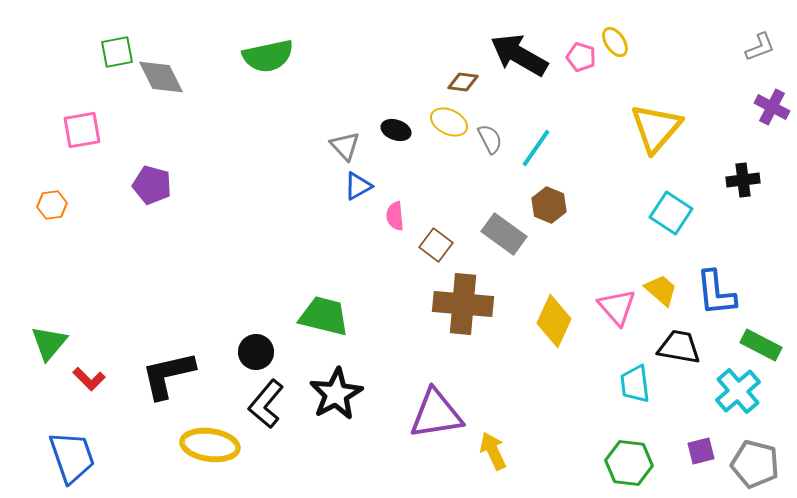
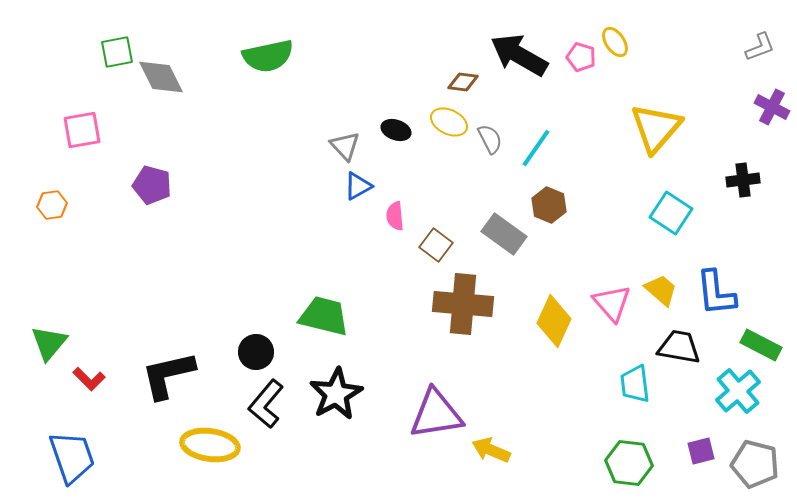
pink triangle at (617, 307): moved 5 px left, 4 px up
yellow arrow at (493, 451): moved 2 px left, 1 px up; rotated 42 degrees counterclockwise
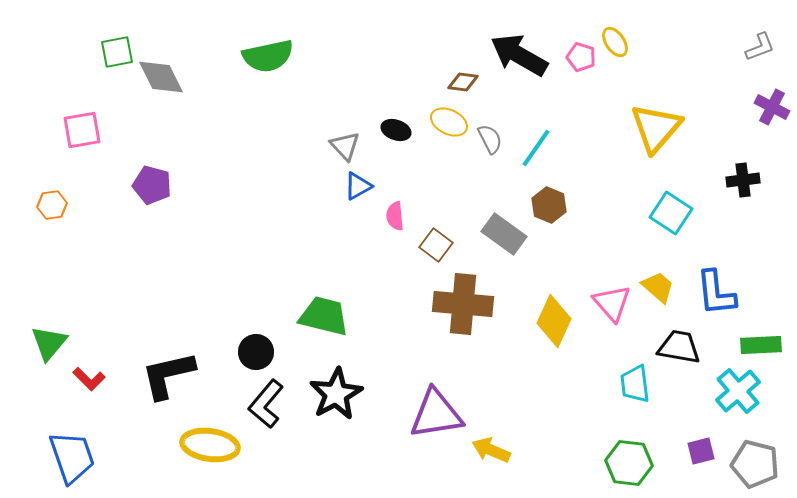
yellow trapezoid at (661, 290): moved 3 px left, 3 px up
green rectangle at (761, 345): rotated 30 degrees counterclockwise
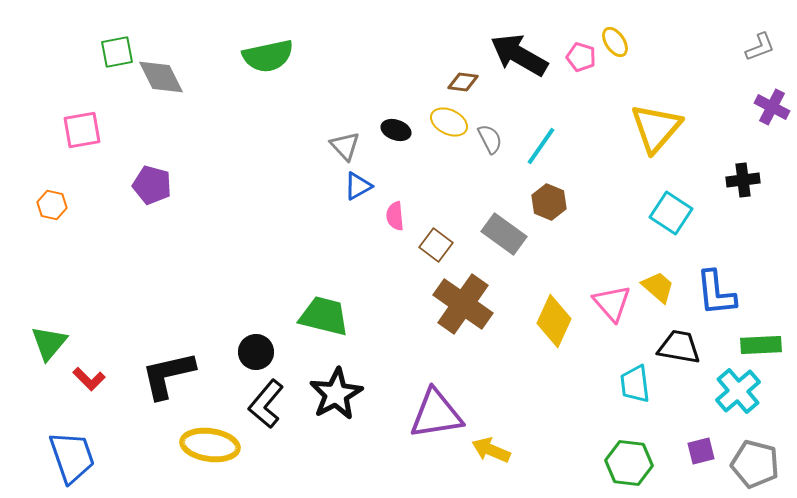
cyan line at (536, 148): moved 5 px right, 2 px up
orange hexagon at (52, 205): rotated 20 degrees clockwise
brown hexagon at (549, 205): moved 3 px up
brown cross at (463, 304): rotated 30 degrees clockwise
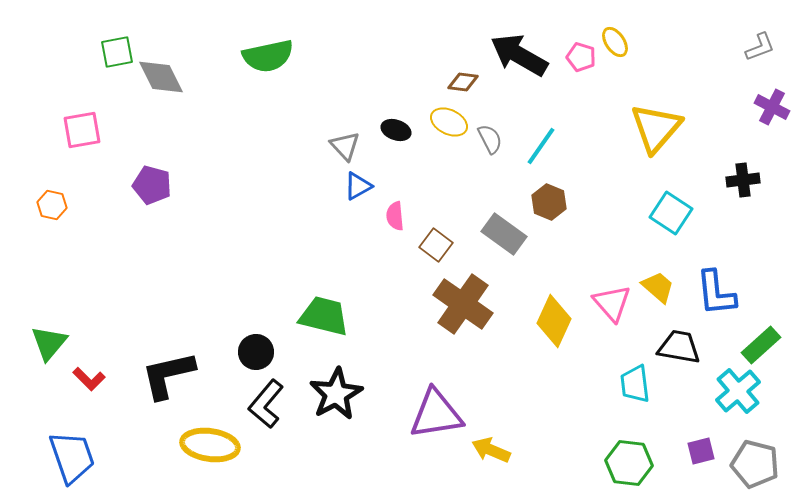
green rectangle at (761, 345): rotated 39 degrees counterclockwise
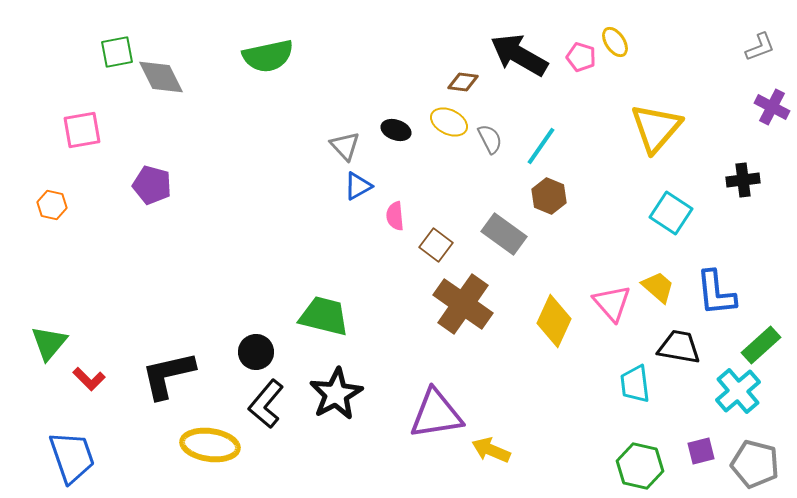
brown hexagon at (549, 202): moved 6 px up
green hexagon at (629, 463): moved 11 px right, 3 px down; rotated 6 degrees clockwise
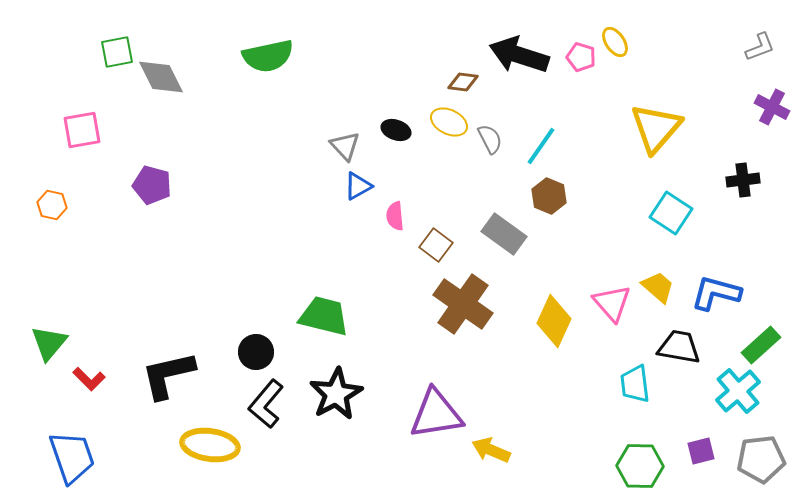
black arrow at (519, 55): rotated 12 degrees counterclockwise
blue L-shape at (716, 293): rotated 111 degrees clockwise
gray pentagon at (755, 464): moved 6 px right, 5 px up; rotated 21 degrees counterclockwise
green hexagon at (640, 466): rotated 12 degrees counterclockwise
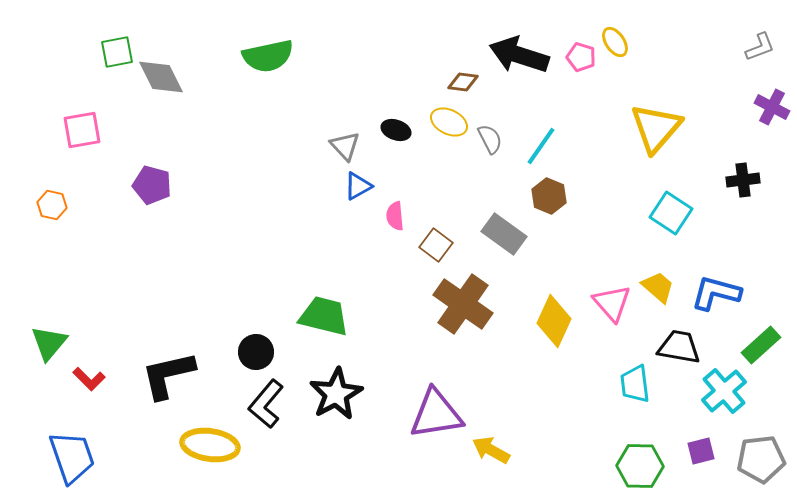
cyan cross at (738, 391): moved 14 px left
yellow arrow at (491, 450): rotated 6 degrees clockwise
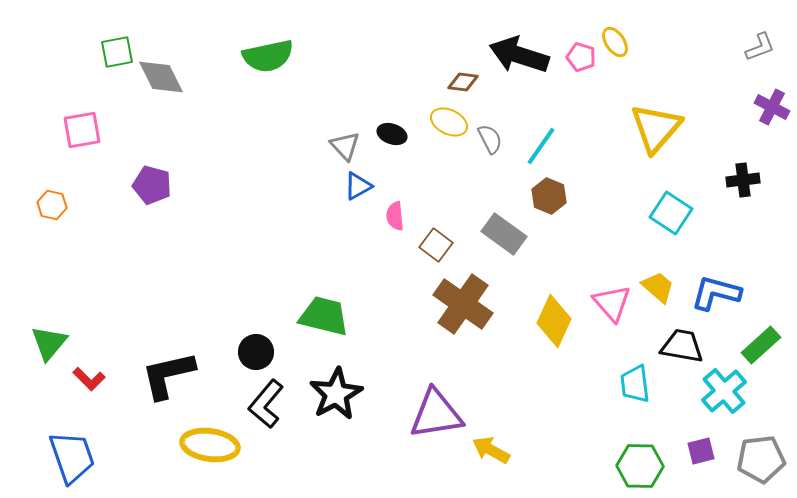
black ellipse at (396, 130): moved 4 px left, 4 px down
black trapezoid at (679, 347): moved 3 px right, 1 px up
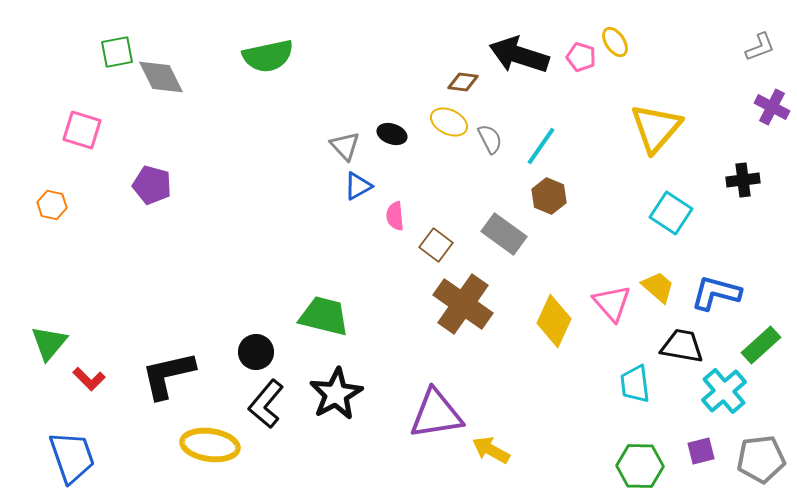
pink square at (82, 130): rotated 27 degrees clockwise
